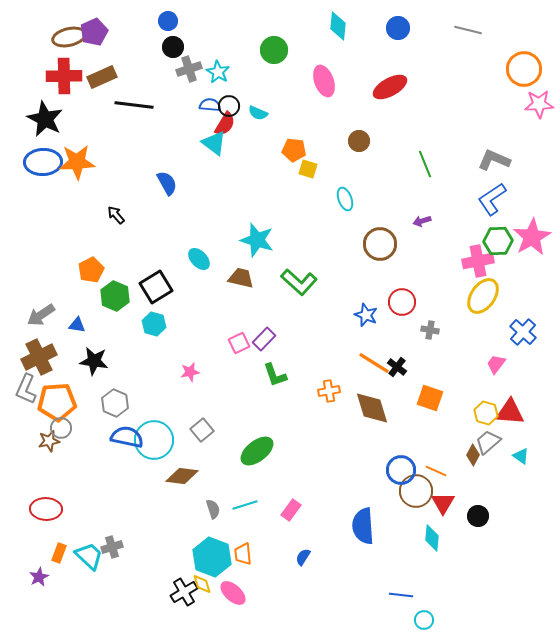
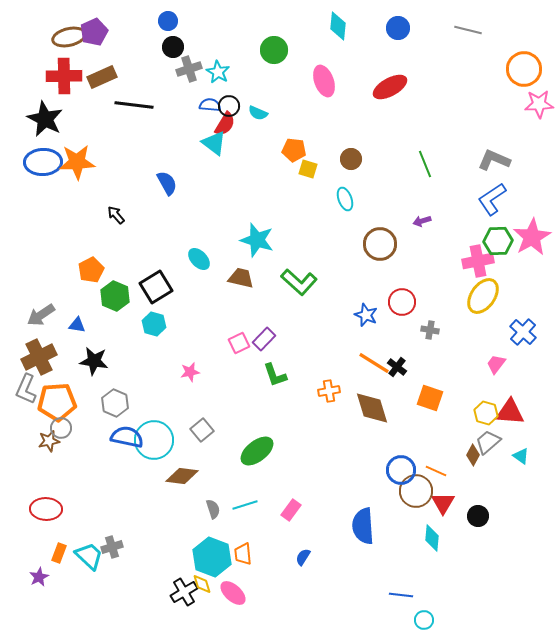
brown circle at (359, 141): moved 8 px left, 18 px down
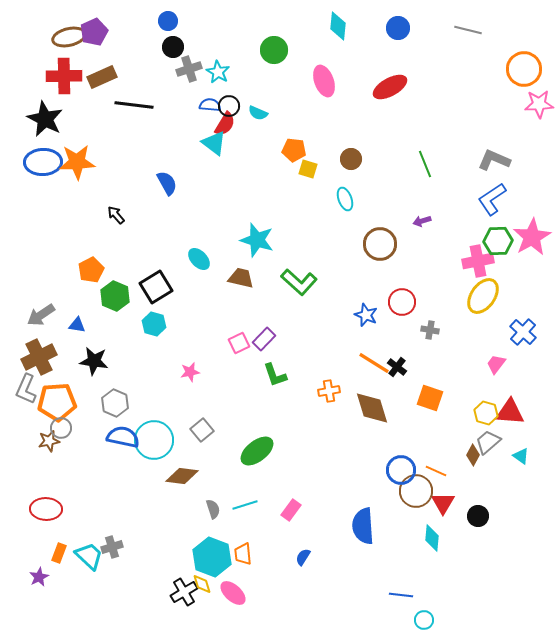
blue semicircle at (127, 437): moved 4 px left
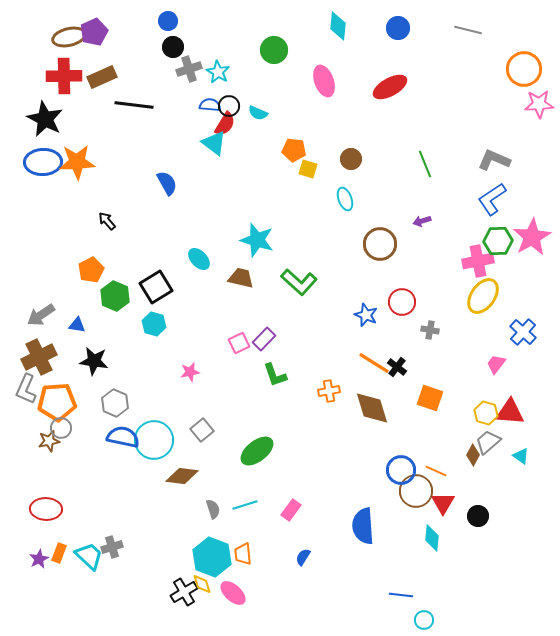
black arrow at (116, 215): moved 9 px left, 6 px down
purple star at (39, 577): moved 18 px up
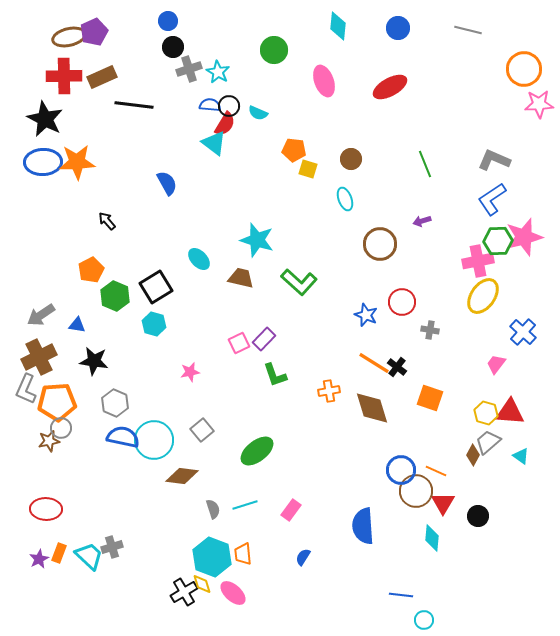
pink star at (532, 237): moved 8 px left; rotated 15 degrees clockwise
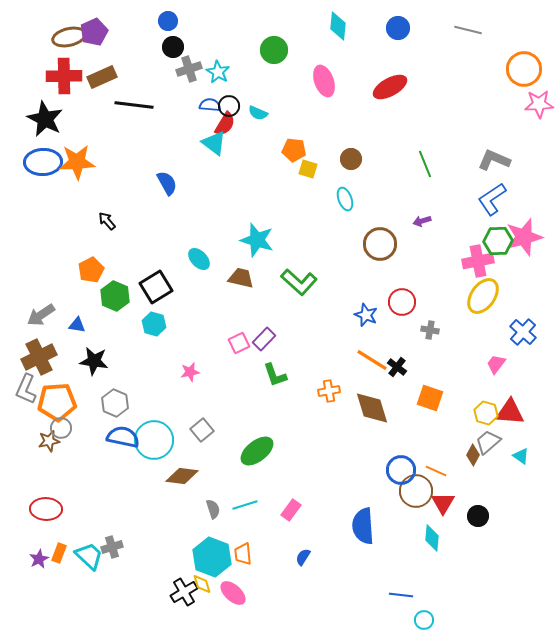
orange line at (374, 363): moved 2 px left, 3 px up
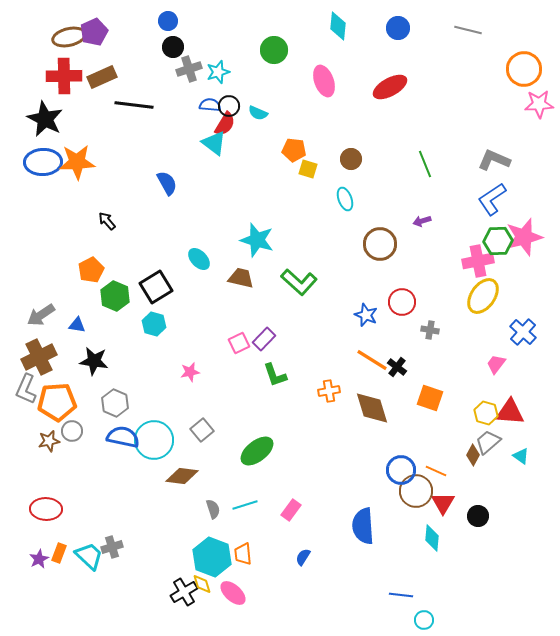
cyan star at (218, 72): rotated 25 degrees clockwise
gray circle at (61, 428): moved 11 px right, 3 px down
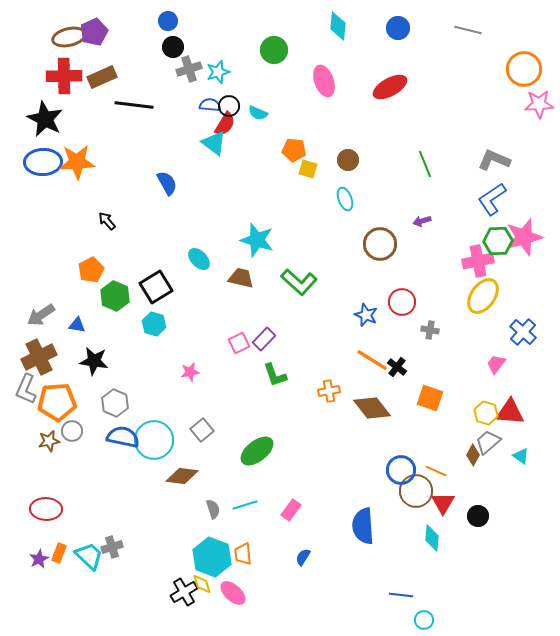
brown circle at (351, 159): moved 3 px left, 1 px down
brown diamond at (372, 408): rotated 21 degrees counterclockwise
